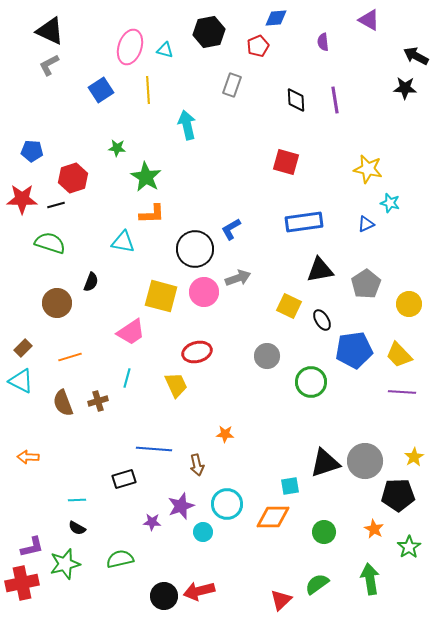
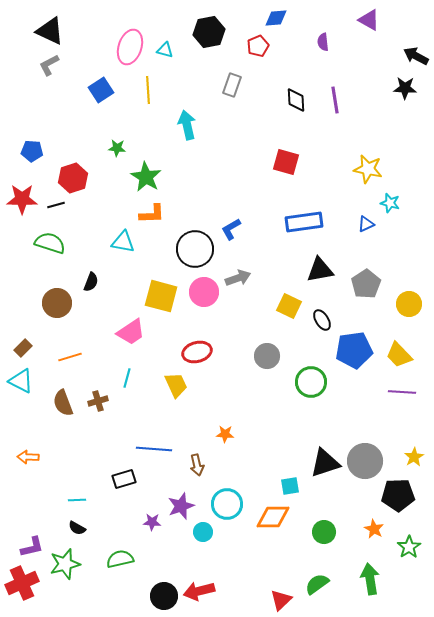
red cross at (22, 583): rotated 12 degrees counterclockwise
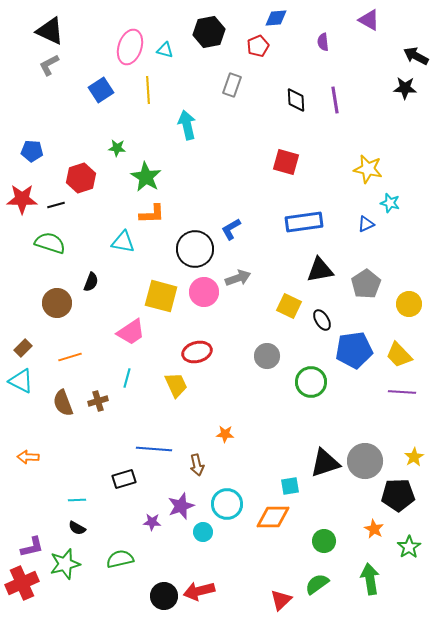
red hexagon at (73, 178): moved 8 px right
green circle at (324, 532): moved 9 px down
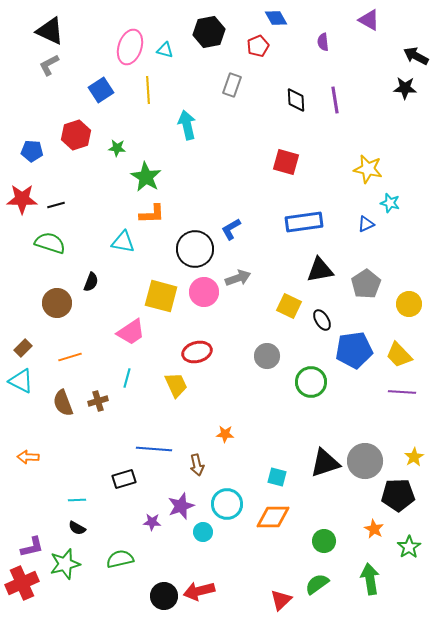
blue diamond at (276, 18): rotated 65 degrees clockwise
red hexagon at (81, 178): moved 5 px left, 43 px up
cyan square at (290, 486): moved 13 px left, 9 px up; rotated 24 degrees clockwise
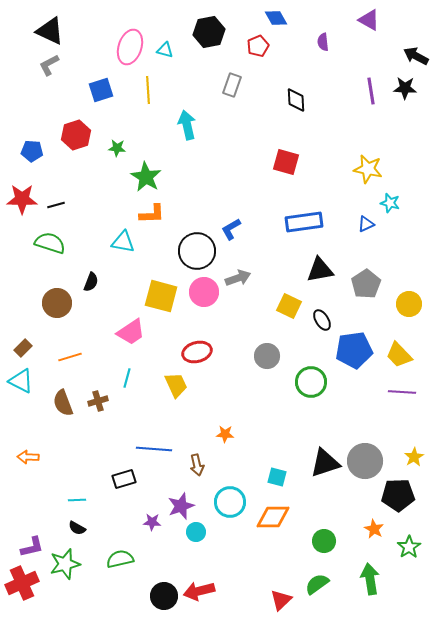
blue square at (101, 90): rotated 15 degrees clockwise
purple line at (335, 100): moved 36 px right, 9 px up
black circle at (195, 249): moved 2 px right, 2 px down
cyan circle at (227, 504): moved 3 px right, 2 px up
cyan circle at (203, 532): moved 7 px left
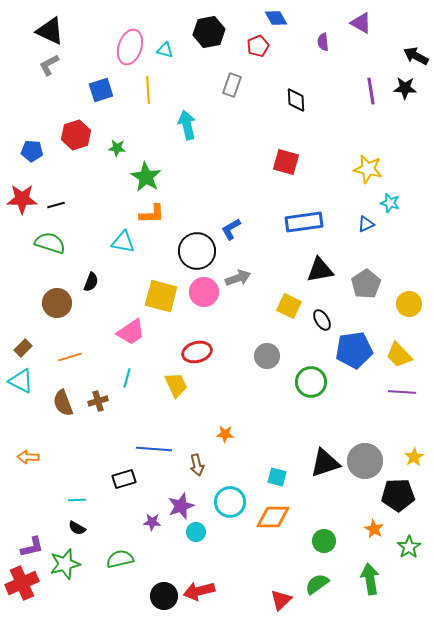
purple triangle at (369, 20): moved 8 px left, 3 px down
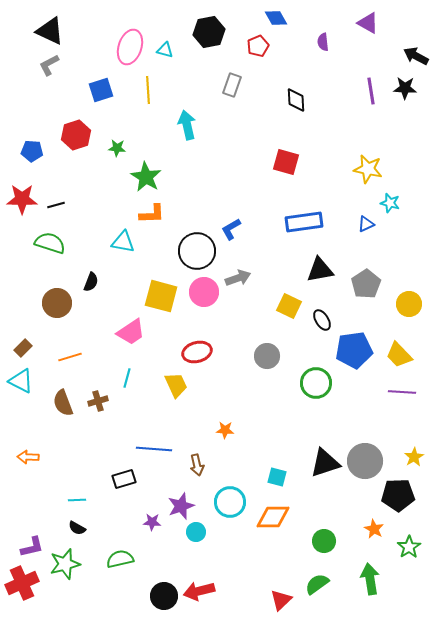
purple triangle at (361, 23): moved 7 px right
green circle at (311, 382): moved 5 px right, 1 px down
orange star at (225, 434): moved 4 px up
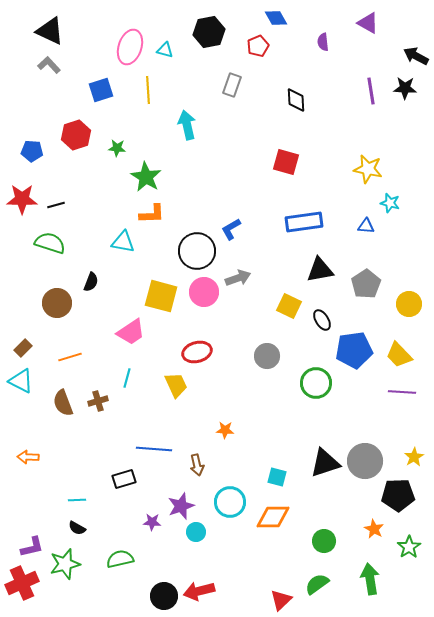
gray L-shape at (49, 65): rotated 75 degrees clockwise
blue triangle at (366, 224): moved 2 px down; rotated 30 degrees clockwise
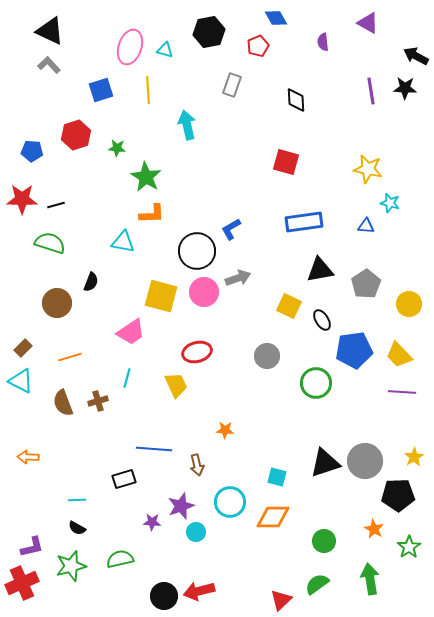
green star at (65, 564): moved 6 px right, 2 px down
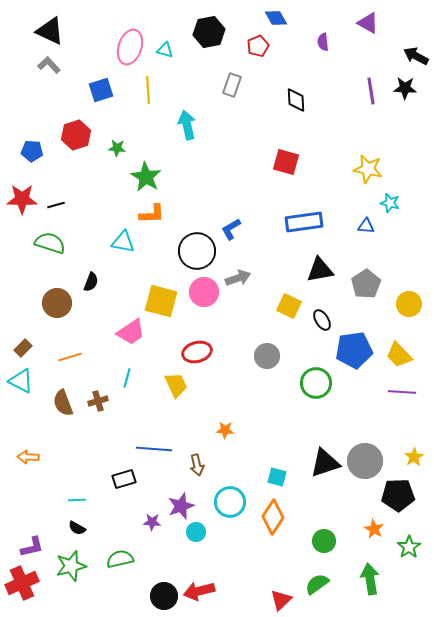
yellow square at (161, 296): moved 5 px down
orange diamond at (273, 517): rotated 56 degrees counterclockwise
